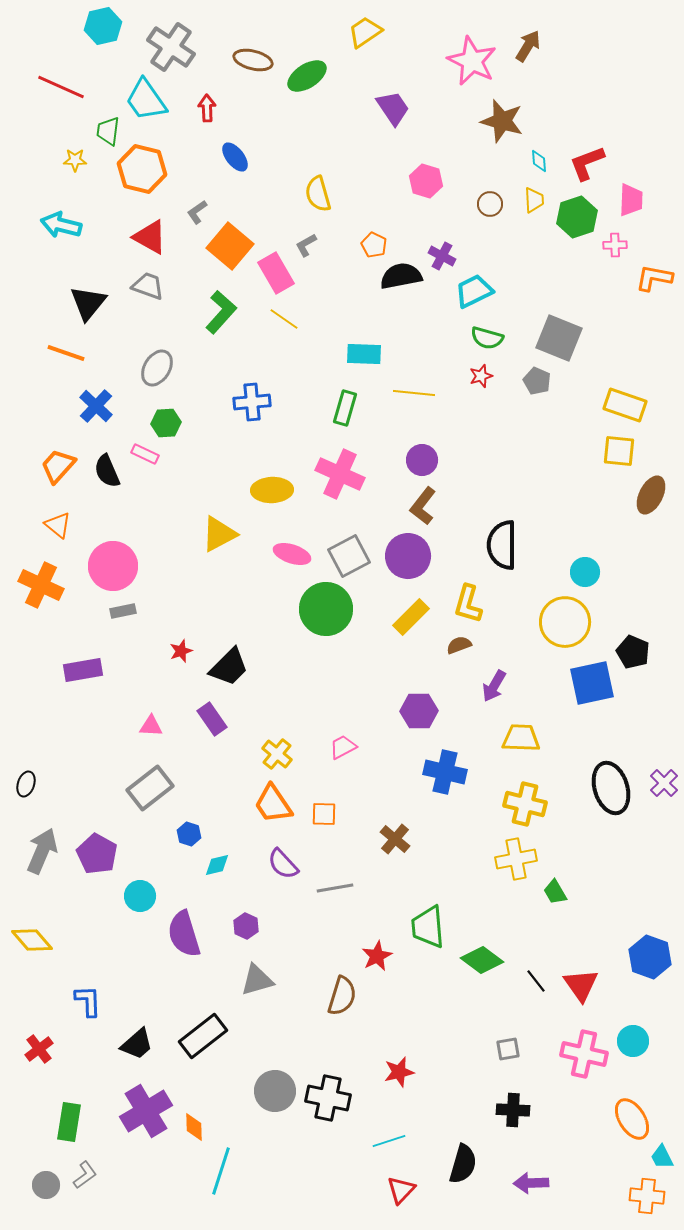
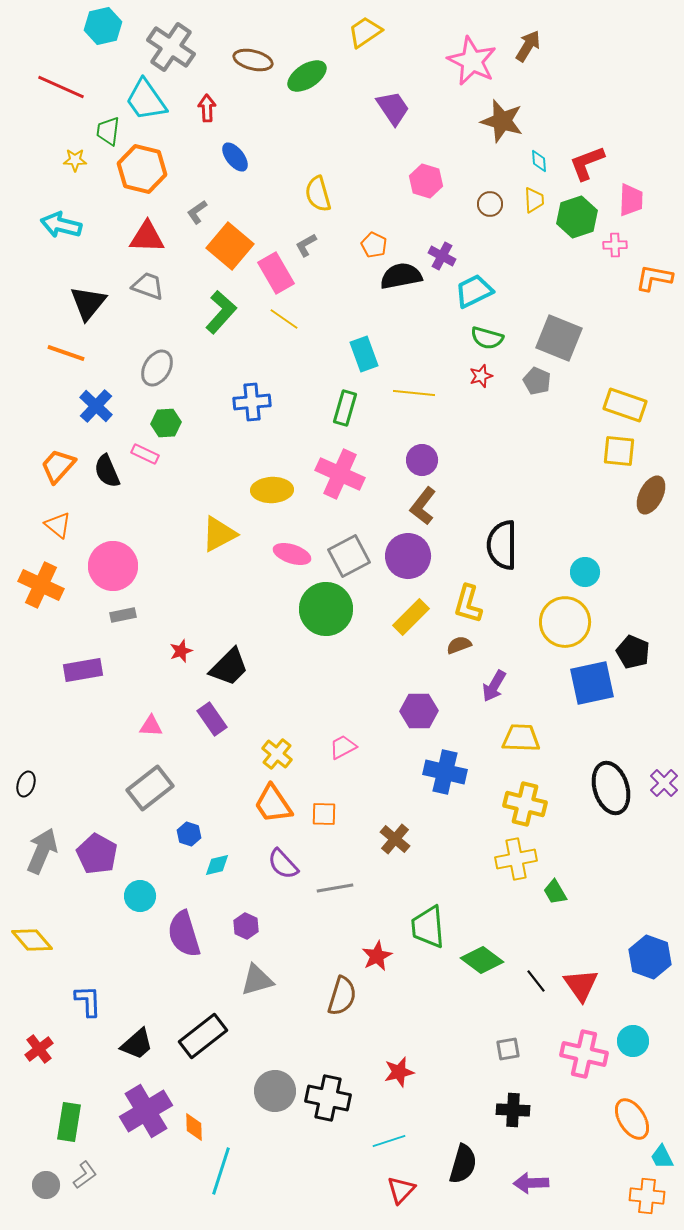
red triangle at (150, 237): moved 3 px left; rotated 27 degrees counterclockwise
cyan rectangle at (364, 354): rotated 68 degrees clockwise
gray rectangle at (123, 611): moved 4 px down
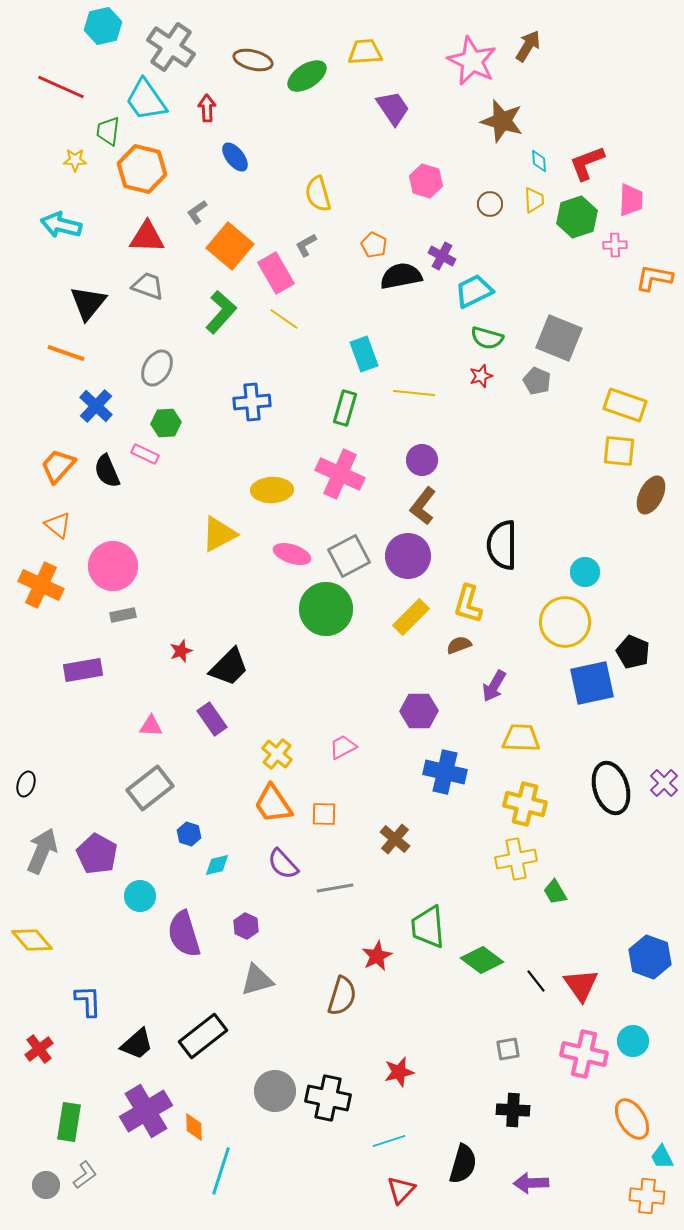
yellow trapezoid at (365, 32): moved 20 px down; rotated 30 degrees clockwise
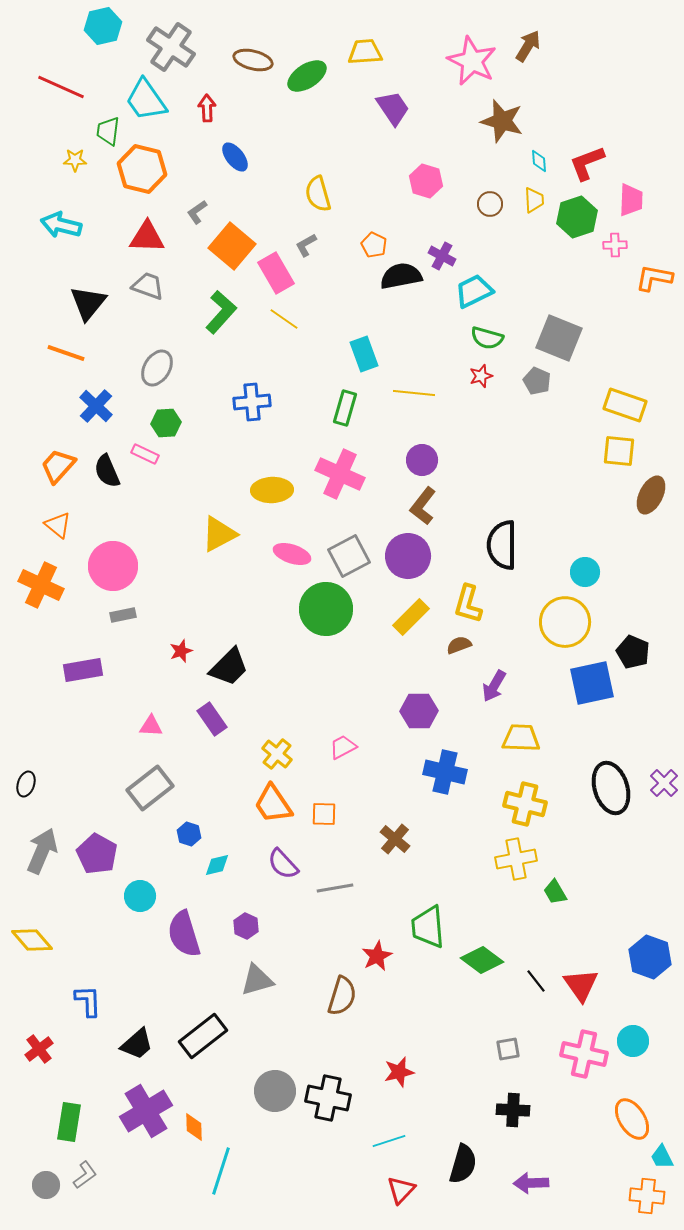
orange square at (230, 246): moved 2 px right
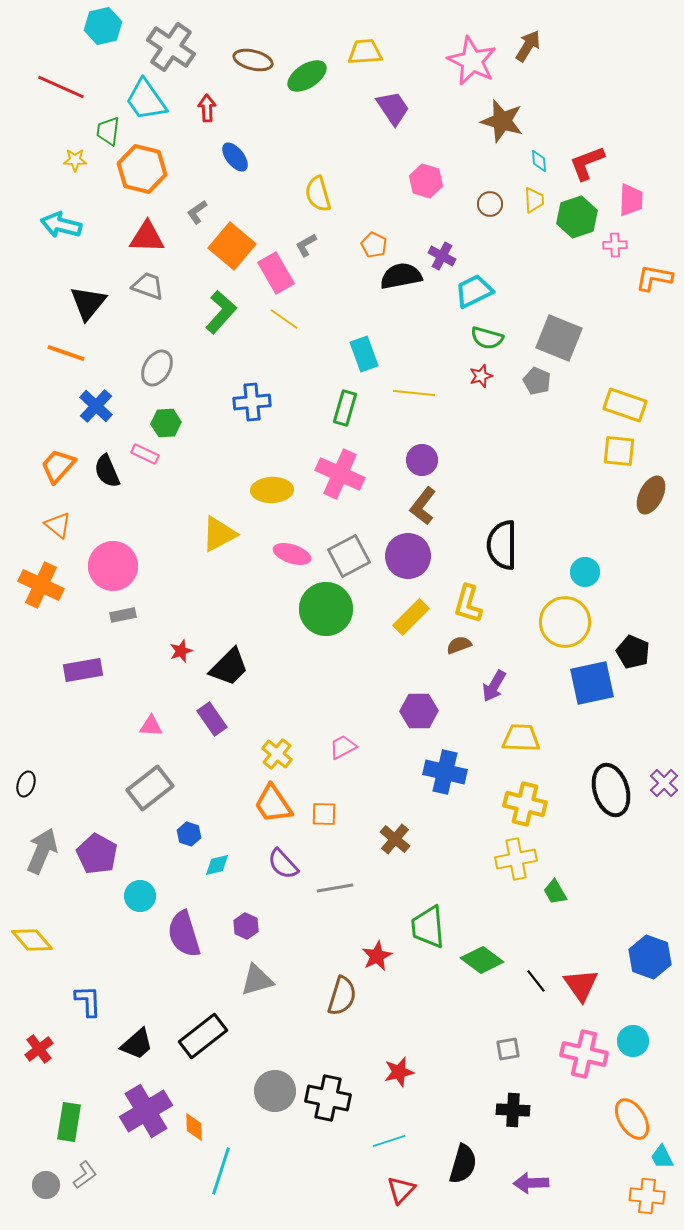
black ellipse at (611, 788): moved 2 px down
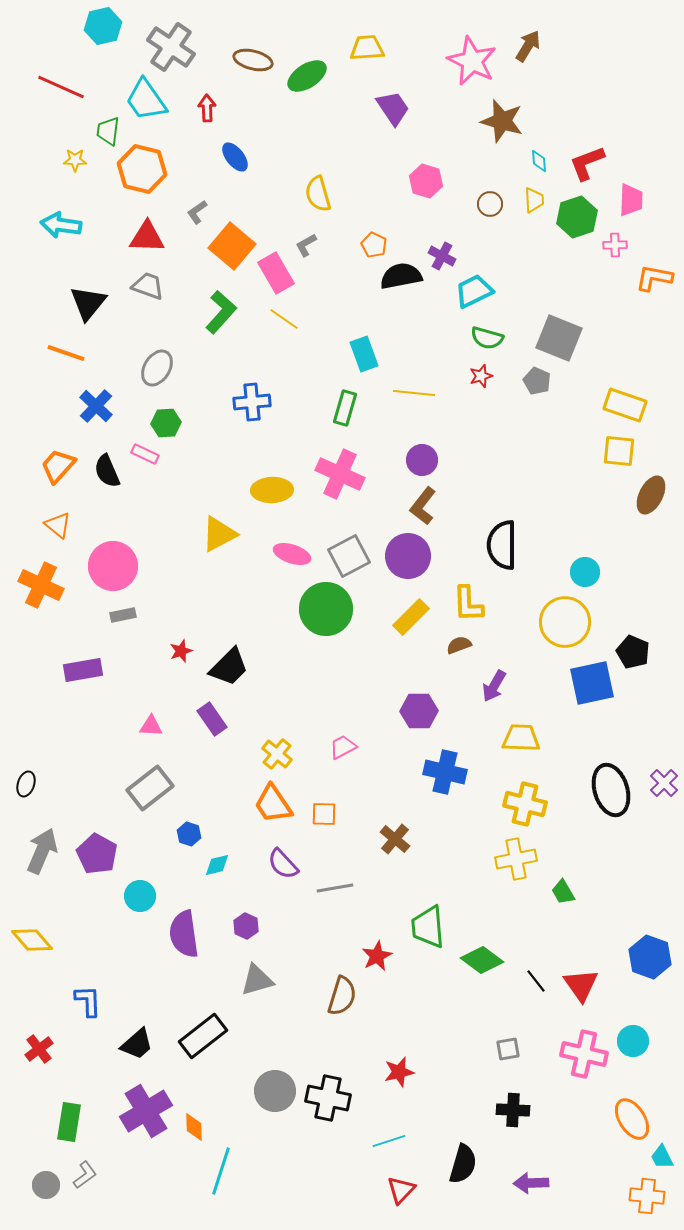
yellow trapezoid at (365, 52): moved 2 px right, 4 px up
cyan arrow at (61, 225): rotated 6 degrees counterclockwise
yellow L-shape at (468, 604): rotated 18 degrees counterclockwise
green trapezoid at (555, 892): moved 8 px right
purple semicircle at (184, 934): rotated 9 degrees clockwise
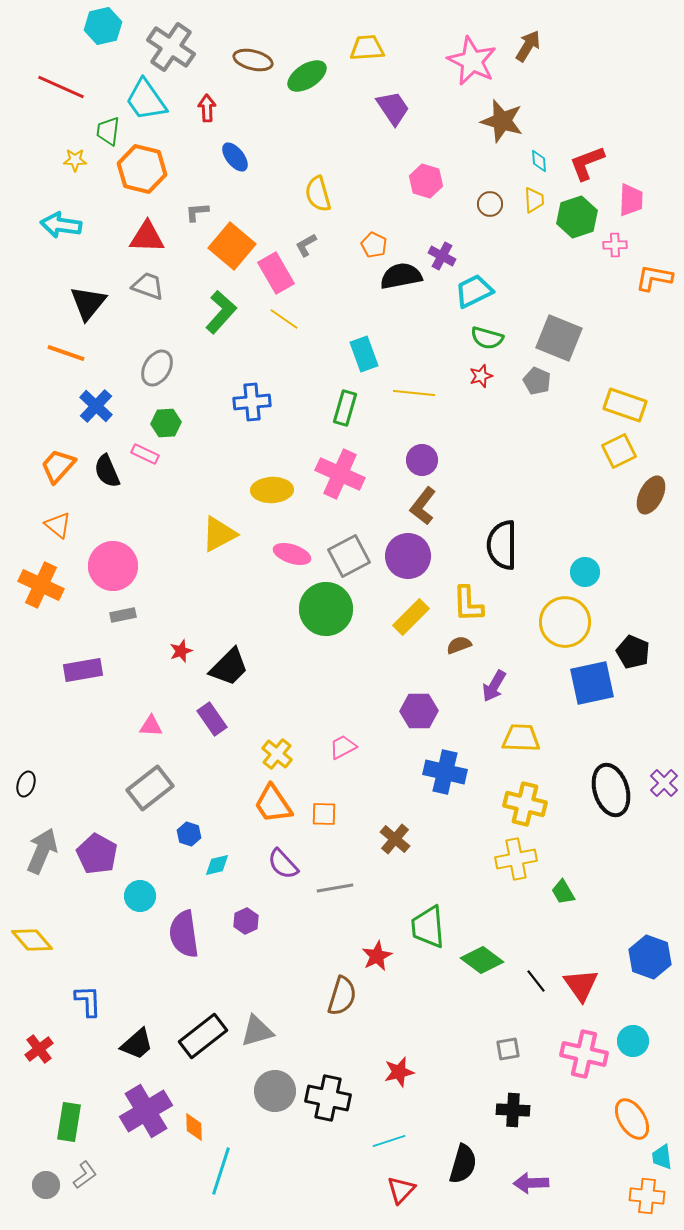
gray L-shape at (197, 212): rotated 30 degrees clockwise
yellow square at (619, 451): rotated 32 degrees counterclockwise
purple hexagon at (246, 926): moved 5 px up; rotated 10 degrees clockwise
gray triangle at (257, 980): moved 51 px down
cyan trapezoid at (662, 1157): rotated 20 degrees clockwise
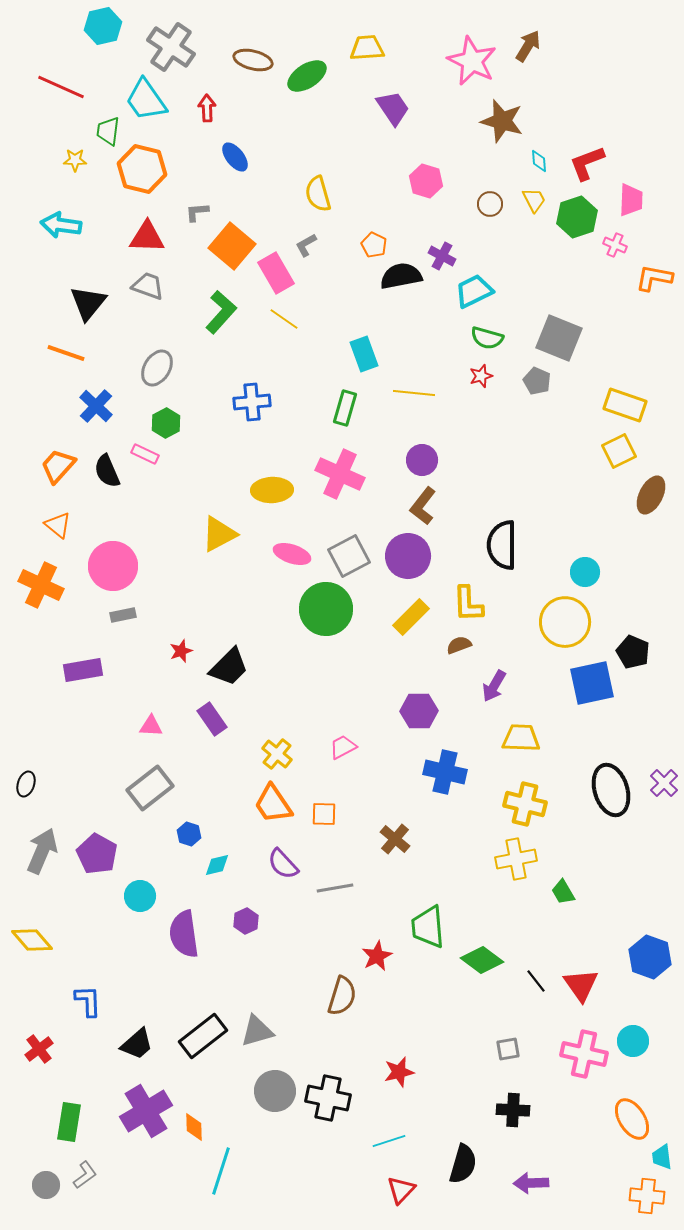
yellow trapezoid at (534, 200): rotated 24 degrees counterclockwise
pink cross at (615, 245): rotated 25 degrees clockwise
green hexagon at (166, 423): rotated 24 degrees counterclockwise
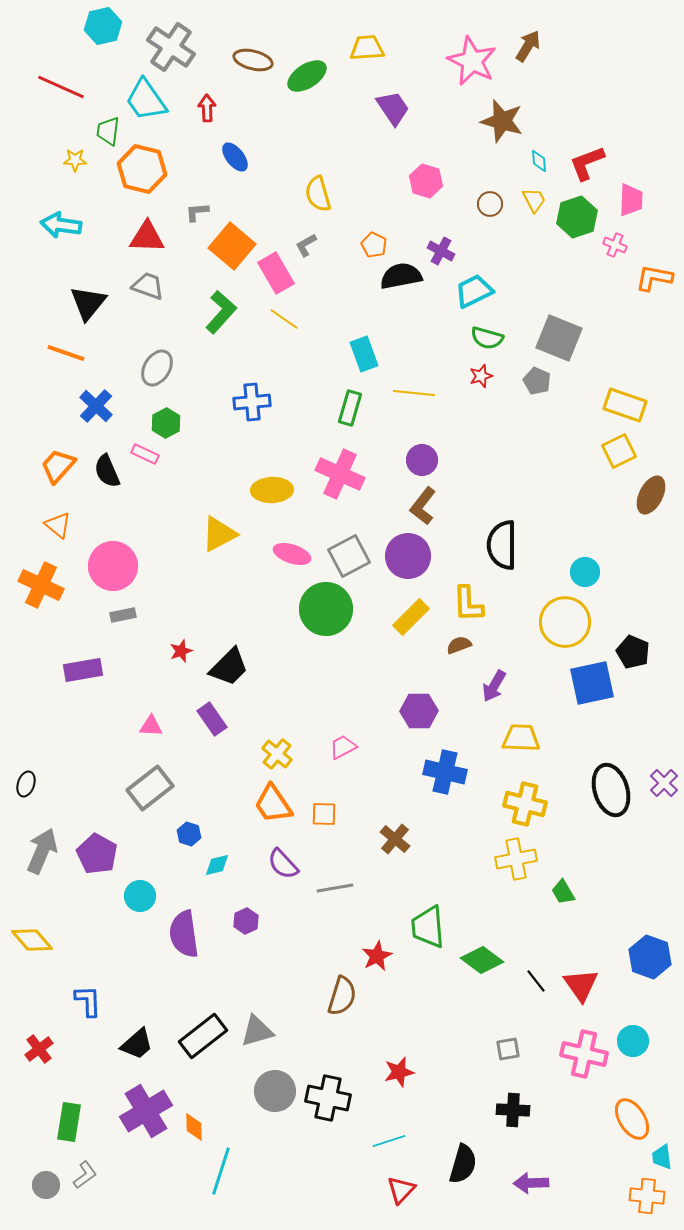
purple cross at (442, 256): moved 1 px left, 5 px up
green rectangle at (345, 408): moved 5 px right
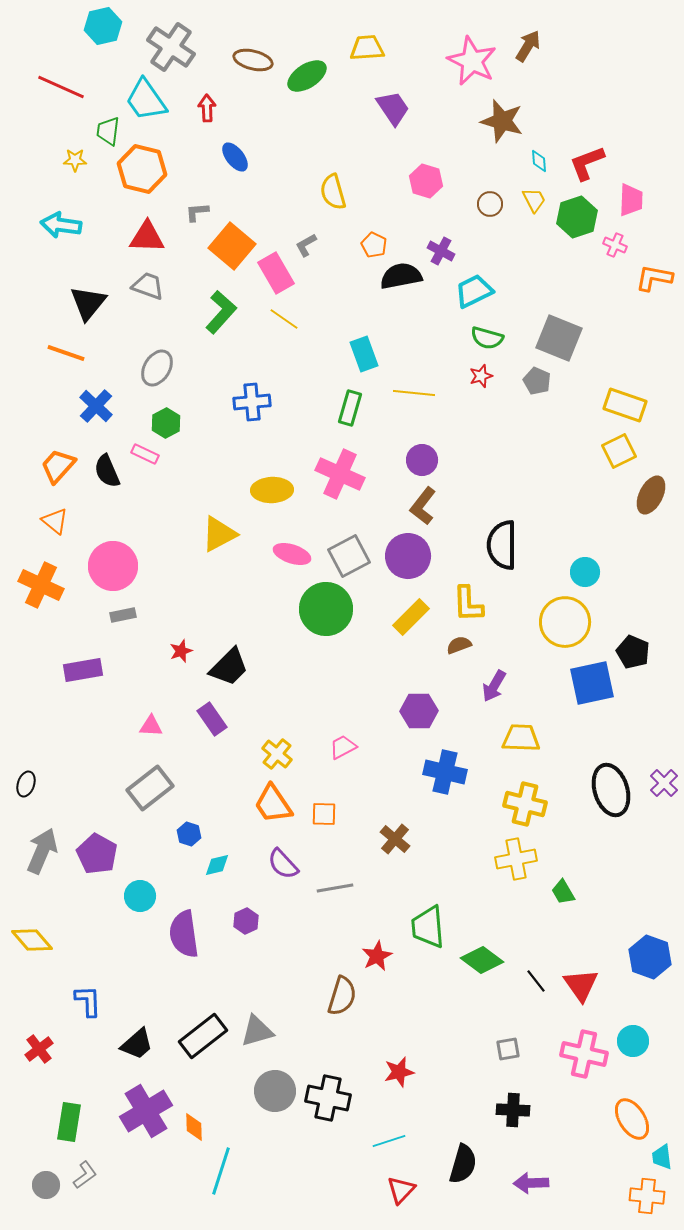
yellow semicircle at (318, 194): moved 15 px right, 2 px up
orange triangle at (58, 525): moved 3 px left, 4 px up
